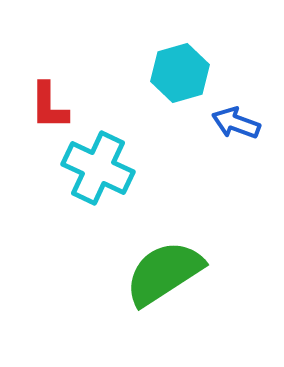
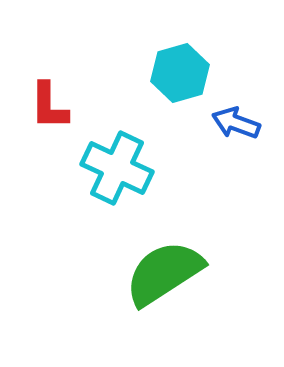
cyan cross: moved 19 px right
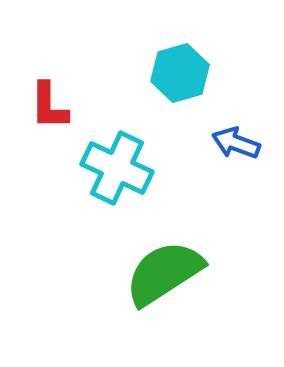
blue arrow: moved 20 px down
